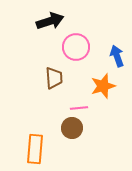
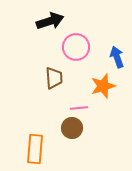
blue arrow: moved 1 px down
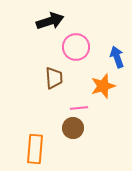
brown circle: moved 1 px right
